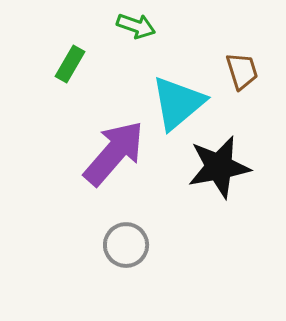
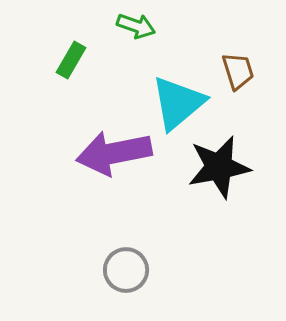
green rectangle: moved 1 px right, 4 px up
brown trapezoid: moved 4 px left
purple arrow: rotated 142 degrees counterclockwise
gray circle: moved 25 px down
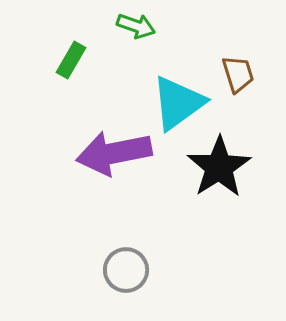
brown trapezoid: moved 3 px down
cyan triangle: rotated 4 degrees clockwise
black star: rotated 22 degrees counterclockwise
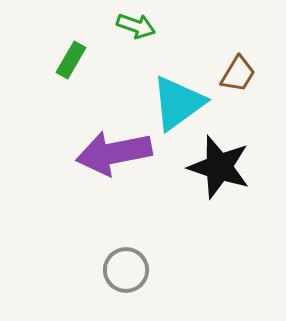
brown trapezoid: rotated 48 degrees clockwise
black star: rotated 22 degrees counterclockwise
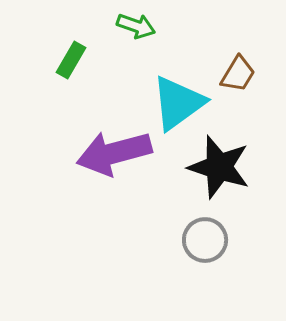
purple arrow: rotated 4 degrees counterclockwise
gray circle: moved 79 px right, 30 px up
